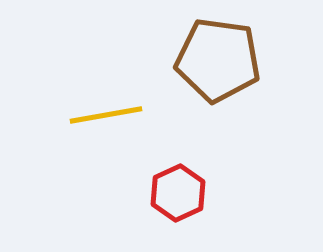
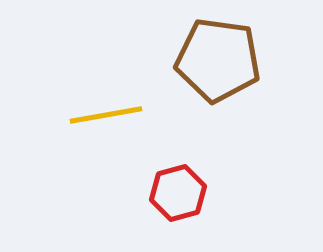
red hexagon: rotated 10 degrees clockwise
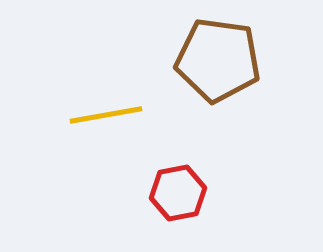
red hexagon: rotated 4 degrees clockwise
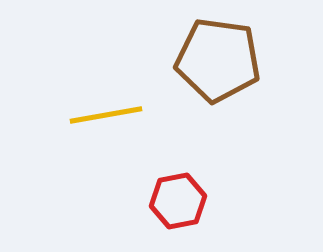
red hexagon: moved 8 px down
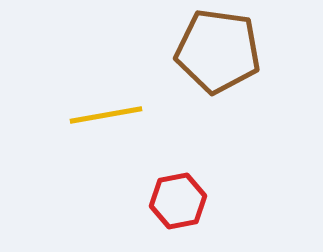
brown pentagon: moved 9 px up
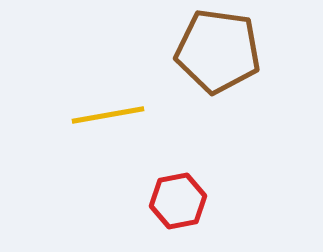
yellow line: moved 2 px right
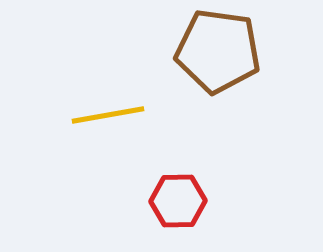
red hexagon: rotated 10 degrees clockwise
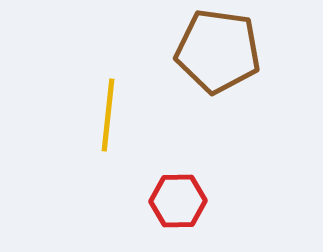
yellow line: rotated 74 degrees counterclockwise
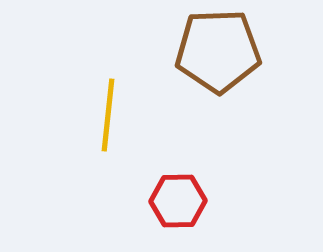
brown pentagon: rotated 10 degrees counterclockwise
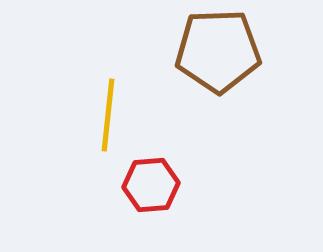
red hexagon: moved 27 px left, 16 px up; rotated 4 degrees counterclockwise
